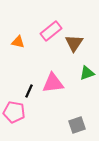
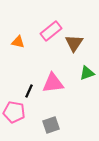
gray square: moved 26 px left
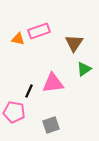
pink rectangle: moved 12 px left; rotated 20 degrees clockwise
orange triangle: moved 3 px up
green triangle: moved 3 px left, 4 px up; rotated 14 degrees counterclockwise
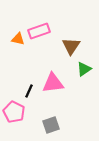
brown triangle: moved 3 px left, 3 px down
pink pentagon: rotated 15 degrees clockwise
